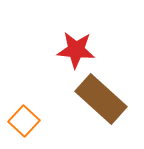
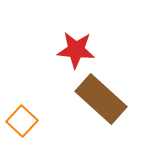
orange square: moved 2 px left
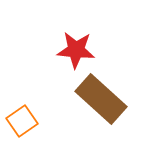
orange square: rotated 12 degrees clockwise
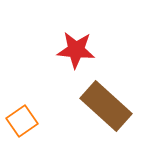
brown rectangle: moved 5 px right, 7 px down
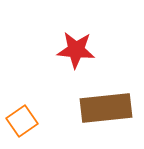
brown rectangle: moved 2 px down; rotated 48 degrees counterclockwise
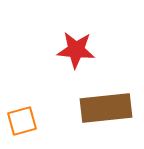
orange square: rotated 20 degrees clockwise
